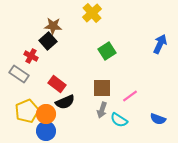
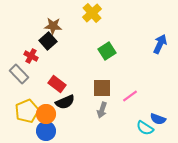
gray rectangle: rotated 12 degrees clockwise
cyan semicircle: moved 26 px right, 8 px down
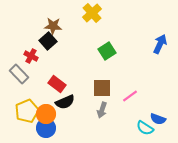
blue circle: moved 3 px up
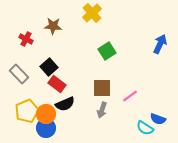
black square: moved 1 px right, 26 px down
red cross: moved 5 px left, 17 px up
black semicircle: moved 2 px down
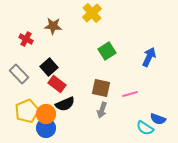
blue arrow: moved 11 px left, 13 px down
brown square: moved 1 px left; rotated 12 degrees clockwise
pink line: moved 2 px up; rotated 21 degrees clockwise
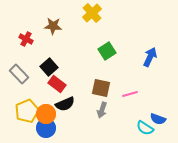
blue arrow: moved 1 px right
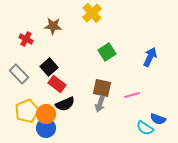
green square: moved 1 px down
brown square: moved 1 px right
pink line: moved 2 px right, 1 px down
gray arrow: moved 2 px left, 6 px up
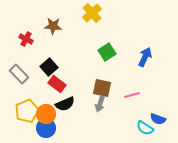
blue arrow: moved 5 px left
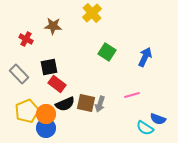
green square: rotated 24 degrees counterclockwise
black square: rotated 30 degrees clockwise
brown square: moved 16 px left, 15 px down
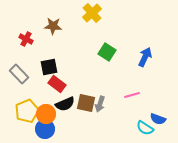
blue circle: moved 1 px left, 1 px down
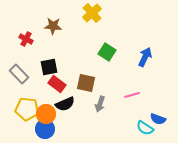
brown square: moved 20 px up
yellow pentagon: moved 2 px up; rotated 30 degrees clockwise
